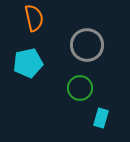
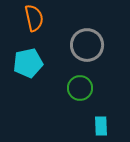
cyan rectangle: moved 8 px down; rotated 18 degrees counterclockwise
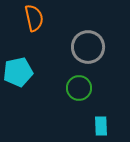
gray circle: moved 1 px right, 2 px down
cyan pentagon: moved 10 px left, 9 px down
green circle: moved 1 px left
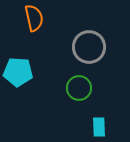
gray circle: moved 1 px right
cyan pentagon: rotated 16 degrees clockwise
cyan rectangle: moved 2 px left, 1 px down
